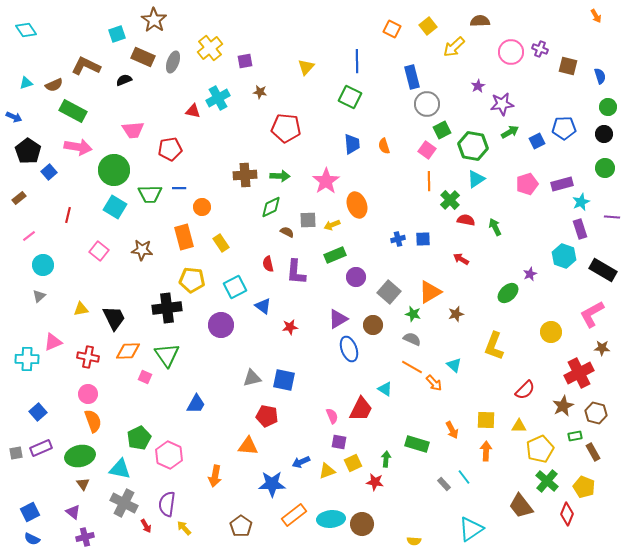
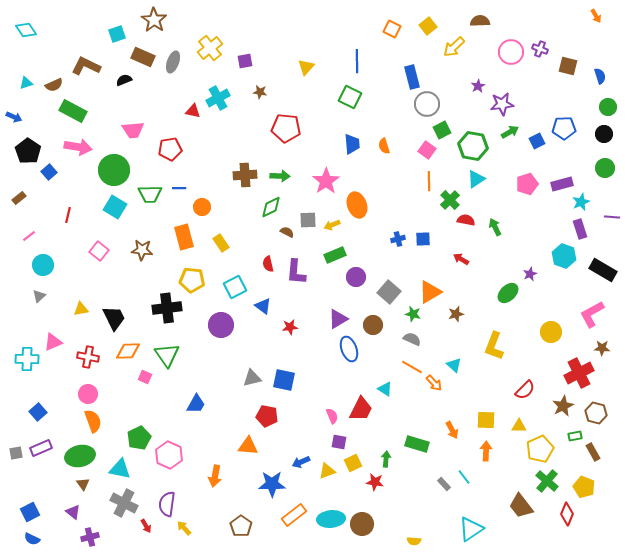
purple cross at (85, 537): moved 5 px right
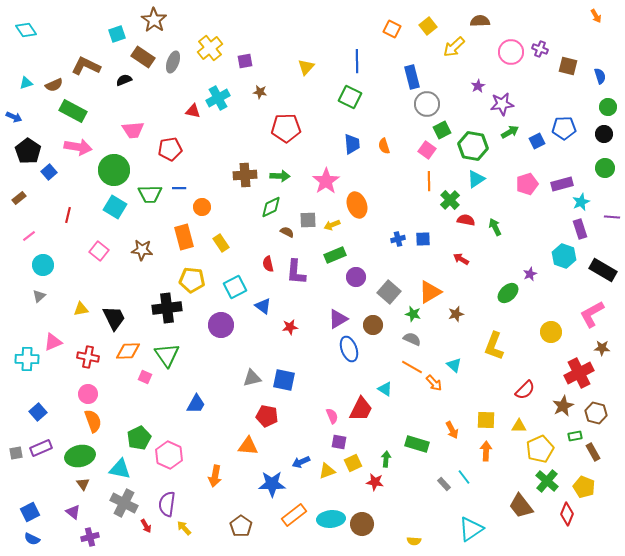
brown rectangle at (143, 57): rotated 10 degrees clockwise
red pentagon at (286, 128): rotated 8 degrees counterclockwise
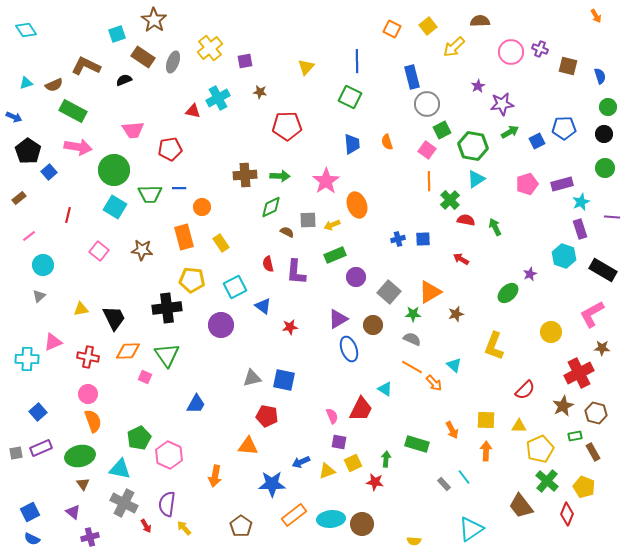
red pentagon at (286, 128): moved 1 px right, 2 px up
orange semicircle at (384, 146): moved 3 px right, 4 px up
green star at (413, 314): rotated 14 degrees counterclockwise
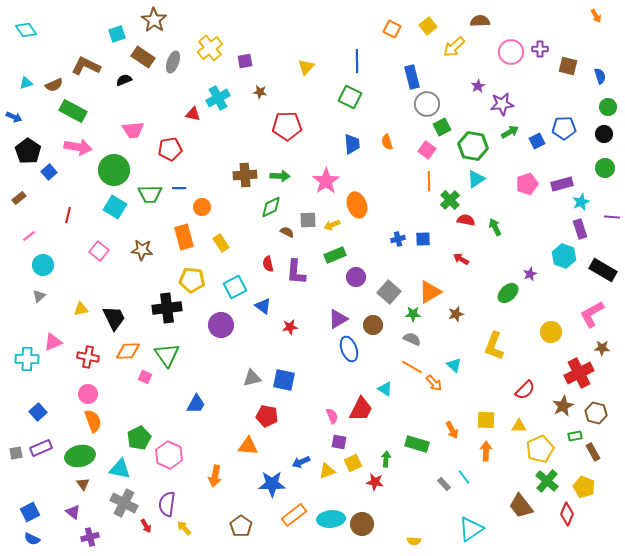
purple cross at (540, 49): rotated 21 degrees counterclockwise
red triangle at (193, 111): moved 3 px down
green square at (442, 130): moved 3 px up
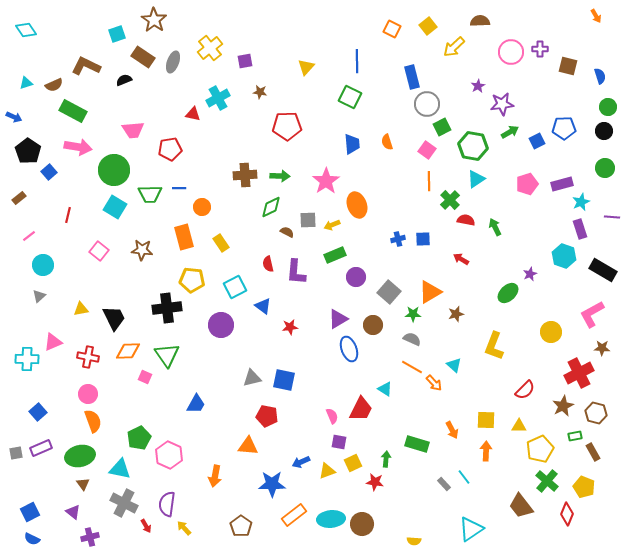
black circle at (604, 134): moved 3 px up
